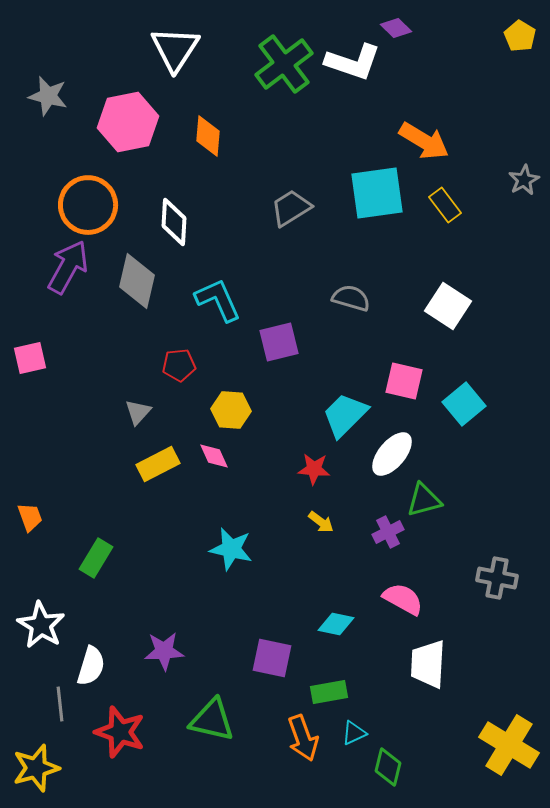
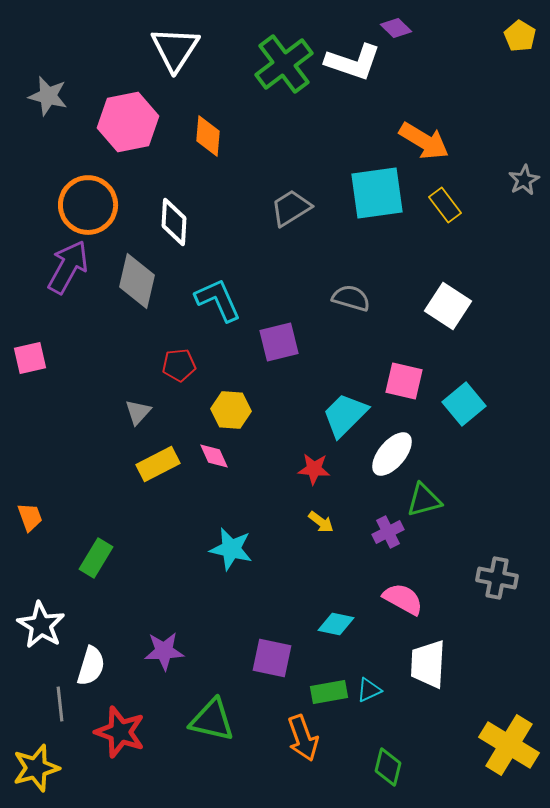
cyan triangle at (354, 733): moved 15 px right, 43 px up
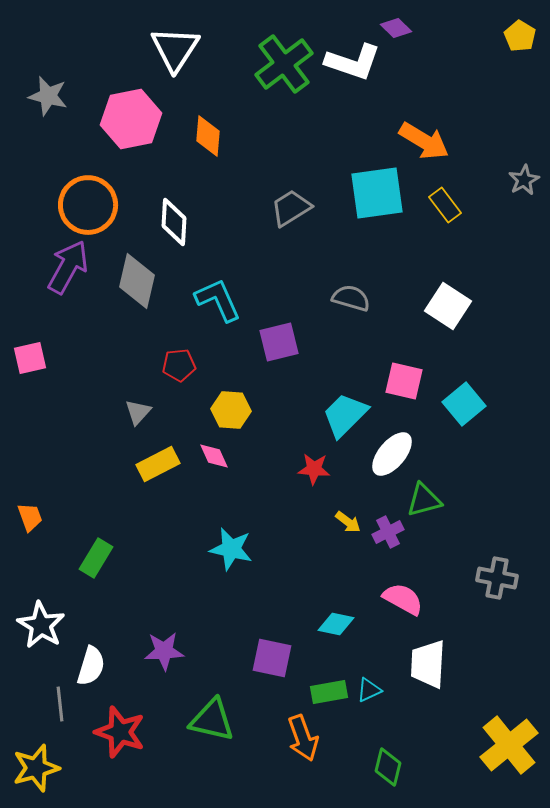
pink hexagon at (128, 122): moved 3 px right, 3 px up
yellow arrow at (321, 522): moved 27 px right
yellow cross at (509, 745): rotated 20 degrees clockwise
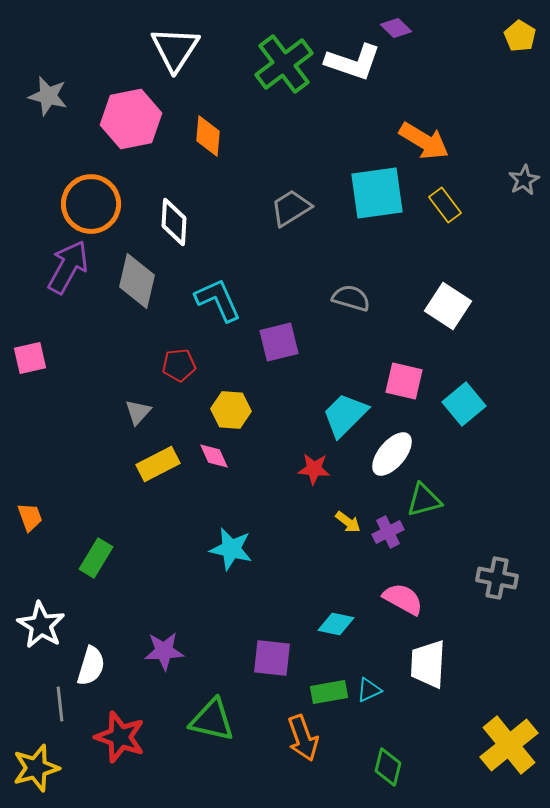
orange circle at (88, 205): moved 3 px right, 1 px up
purple square at (272, 658): rotated 6 degrees counterclockwise
red star at (120, 732): moved 5 px down
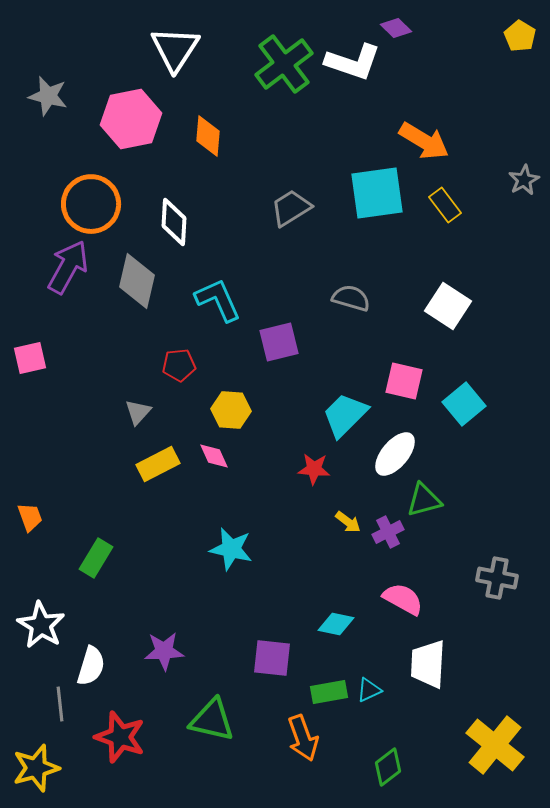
white ellipse at (392, 454): moved 3 px right
yellow cross at (509, 745): moved 14 px left; rotated 12 degrees counterclockwise
green diamond at (388, 767): rotated 39 degrees clockwise
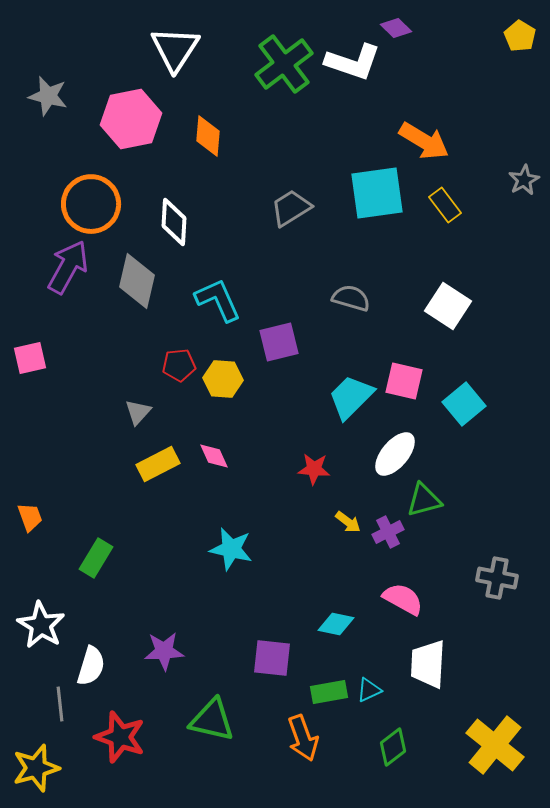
yellow hexagon at (231, 410): moved 8 px left, 31 px up
cyan trapezoid at (345, 415): moved 6 px right, 18 px up
green diamond at (388, 767): moved 5 px right, 20 px up
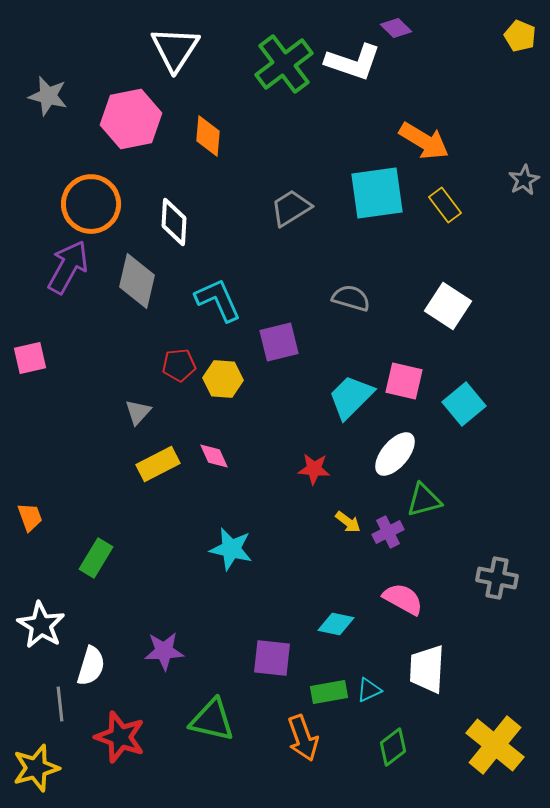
yellow pentagon at (520, 36): rotated 8 degrees counterclockwise
white trapezoid at (428, 664): moved 1 px left, 5 px down
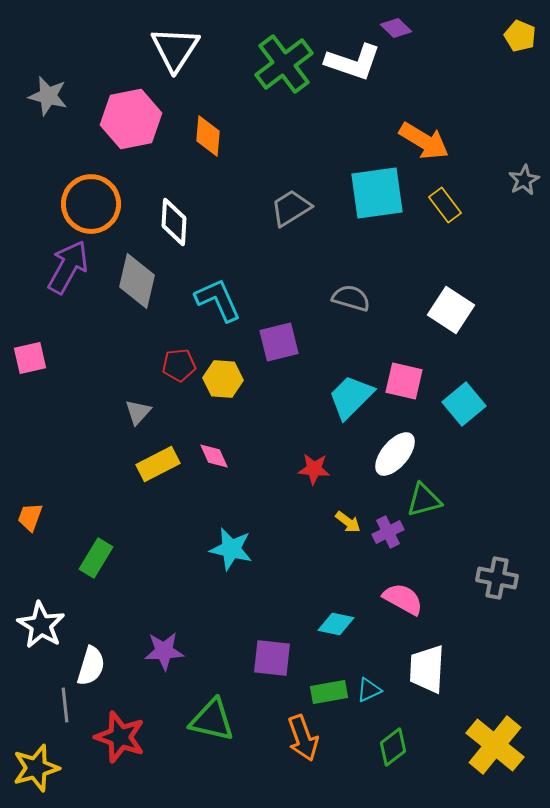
white square at (448, 306): moved 3 px right, 4 px down
orange trapezoid at (30, 517): rotated 140 degrees counterclockwise
gray line at (60, 704): moved 5 px right, 1 px down
